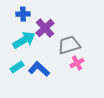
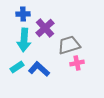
cyan arrow: rotated 125 degrees clockwise
pink cross: rotated 16 degrees clockwise
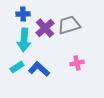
gray trapezoid: moved 20 px up
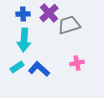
purple cross: moved 4 px right, 15 px up
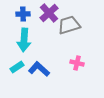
pink cross: rotated 24 degrees clockwise
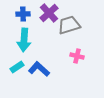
pink cross: moved 7 px up
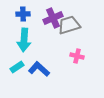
purple cross: moved 4 px right, 5 px down; rotated 18 degrees clockwise
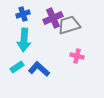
blue cross: rotated 16 degrees counterclockwise
